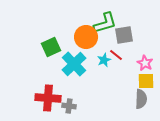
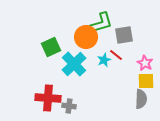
green L-shape: moved 4 px left
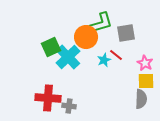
gray square: moved 2 px right, 2 px up
cyan cross: moved 6 px left, 7 px up
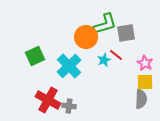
green L-shape: moved 4 px right, 1 px down
green square: moved 16 px left, 9 px down
cyan cross: moved 1 px right, 9 px down
yellow square: moved 1 px left, 1 px down
red cross: moved 2 px down; rotated 25 degrees clockwise
